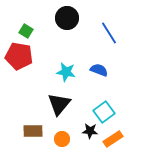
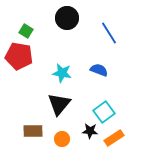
cyan star: moved 4 px left, 1 px down
orange rectangle: moved 1 px right, 1 px up
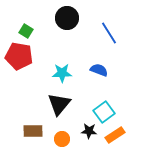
cyan star: rotated 12 degrees counterclockwise
black star: moved 1 px left
orange rectangle: moved 1 px right, 3 px up
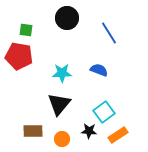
green square: moved 1 px up; rotated 24 degrees counterclockwise
orange rectangle: moved 3 px right
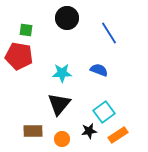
black star: rotated 14 degrees counterclockwise
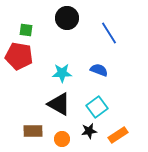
black triangle: rotated 40 degrees counterclockwise
cyan square: moved 7 px left, 5 px up
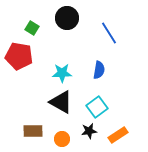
green square: moved 6 px right, 2 px up; rotated 24 degrees clockwise
blue semicircle: rotated 78 degrees clockwise
black triangle: moved 2 px right, 2 px up
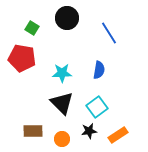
red pentagon: moved 3 px right, 2 px down
black triangle: moved 1 px right, 1 px down; rotated 15 degrees clockwise
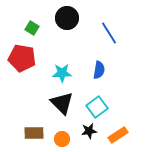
brown rectangle: moved 1 px right, 2 px down
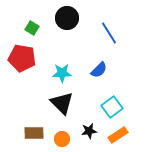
blue semicircle: rotated 36 degrees clockwise
cyan square: moved 15 px right
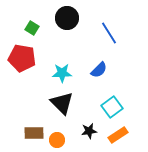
orange circle: moved 5 px left, 1 px down
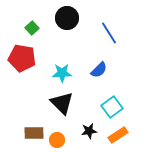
green square: rotated 16 degrees clockwise
